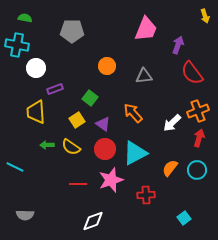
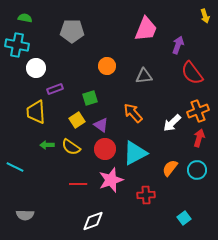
green square: rotated 35 degrees clockwise
purple triangle: moved 2 px left, 1 px down
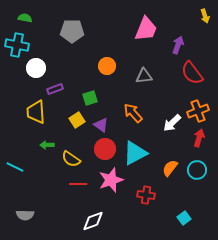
yellow semicircle: moved 12 px down
red cross: rotated 12 degrees clockwise
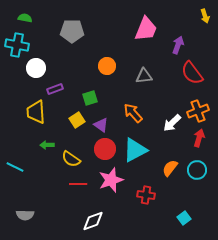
cyan triangle: moved 3 px up
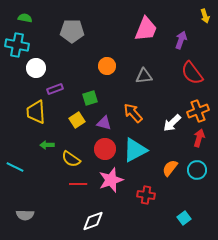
purple arrow: moved 3 px right, 5 px up
purple triangle: moved 3 px right, 2 px up; rotated 21 degrees counterclockwise
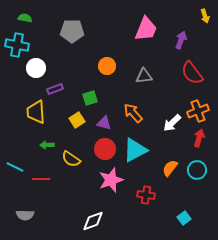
red line: moved 37 px left, 5 px up
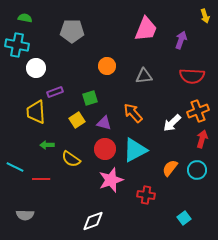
red semicircle: moved 3 px down; rotated 50 degrees counterclockwise
purple rectangle: moved 3 px down
red arrow: moved 3 px right, 1 px down
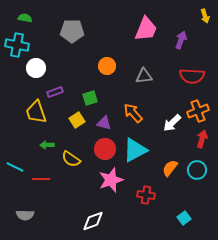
yellow trapezoid: rotated 15 degrees counterclockwise
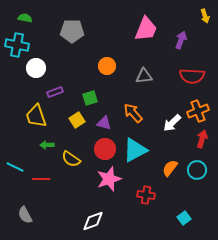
yellow trapezoid: moved 4 px down
pink star: moved 2 px left, 1 px up
gray semicircle: rotated 60 degrees clockwise
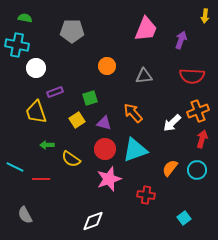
yellow arrow: rotated 24 degrees clockwise
yellow trapezoid: moved 4 px up
cyan triangle: rotated 8 degrees clockwise
